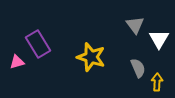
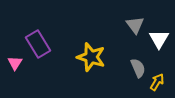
pink triangle: moved 2 px left, 1 px down; rotated 42 degrees counterclockwise
yellow arrow: rotated 30 degrees clockwise
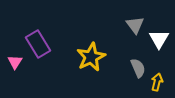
yellow star: rotated 28 degrees clockwise
pink triangle: moved 1 px up
yellow arrow: rotated 18 degrees counterclockwise
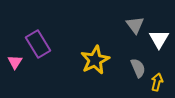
yellow star: moved 4 px right, 3 px down
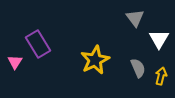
gray triangle: moved 7 px up
yellow arrow: moved 4 px right, 6 px up
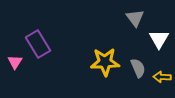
yellow star: moved 10 px right, 2 px down; rotated 24 degrees clockwise
yellow arrow: moved 1 px right, 1 px down; rotated 102 degrees counterclockwise
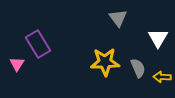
gray triangle: moved 17 px left
white triangle: moved 1 px left, 1 px up
pink triangle: moved 2 px right, 2 px down
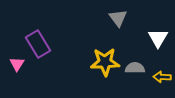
gray semicircle: moved 3 px left; rotated 66 degrees counterclockwise
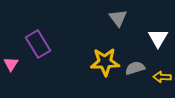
pink triangle: moved 6 px left
gray semicircle: rotated 18 degrees counterclockwise
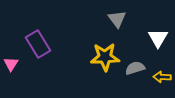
gray triangle: moved 1 px left, 1 px down
yellow star: moved 5 px up
